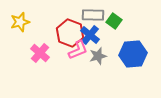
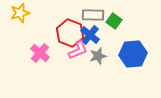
yellow star: moved 9 px up
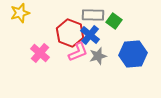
pink L-shape: moved 2 px down
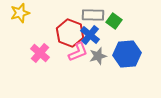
blue hexagon: moved 6 px left
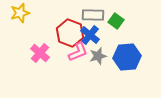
green square: moved 2 px right
blue hexagon: moved 3 px down
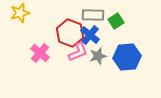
green square: rotated 21 degrees clockwise
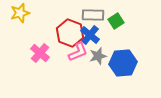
blue hexagon: moved 4 px left, 6 px down
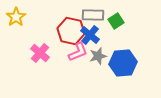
yellow star: moved 4 px left, 4 px down; rotated 18 degrees counterclockwise
red hexagon: moved 1 px right, 2 px up; rotated 8 degrees counterclockwise
